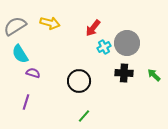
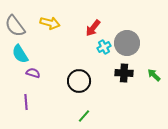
gray semicircle: rotated 95 degrees counterclockwise
purple line: rotated 21 degrees counterclockwise
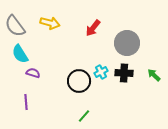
cyan cross: moved 3 px left, 25 px down
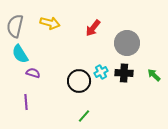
gray semicircle: rotated 50 degrees clockwise
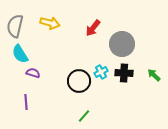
gray circle: moved 5 px left, 1 px down
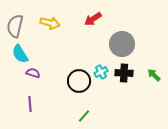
red arrow: moved 9 px up; rotated 18 degrees clockwise
purple line: moved 4 px right, 2 px down
